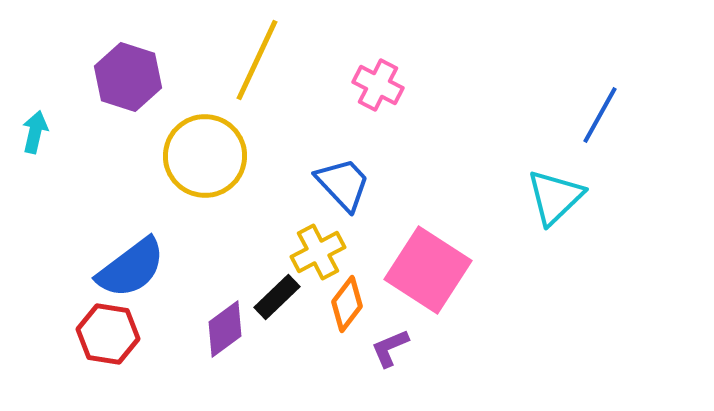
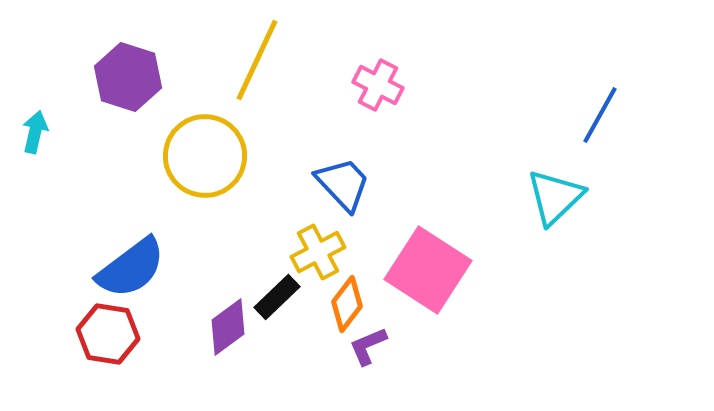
purple diamond: moved 3 px right, 2 px up
purple L-shape: moved 22 px left, 2 px up
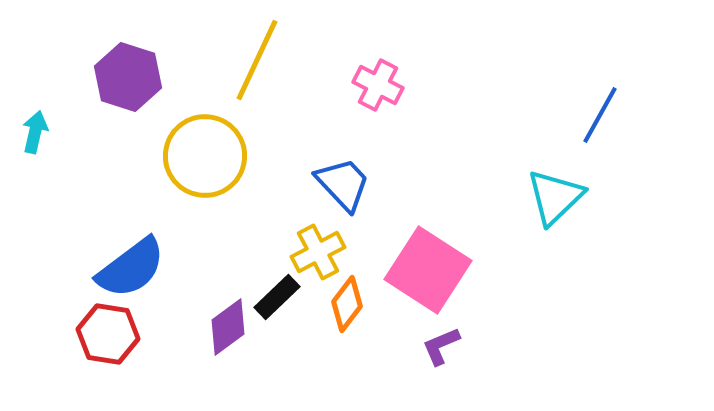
purple L-shape: moved 73 px right
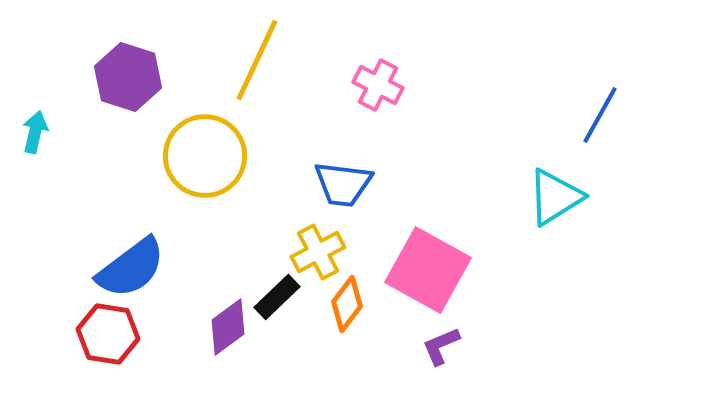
blue trapezoid: rotated 140 degrees clockwise
cyan triangle: rotated 12 degrees clockwise
pink square: rotated 4 degrees counterclockwise
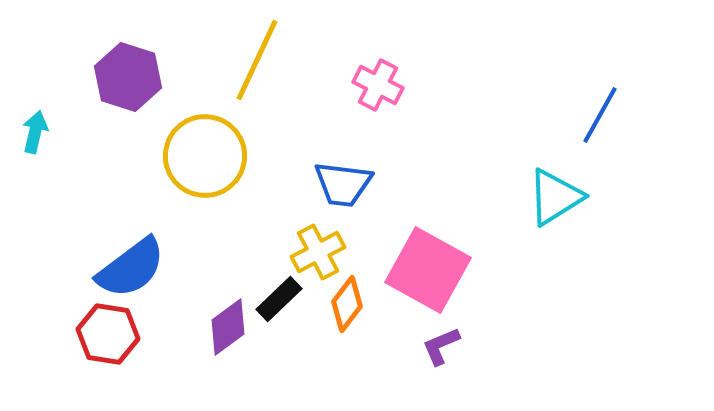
black rectangle: moved 2 px right, 2 px down
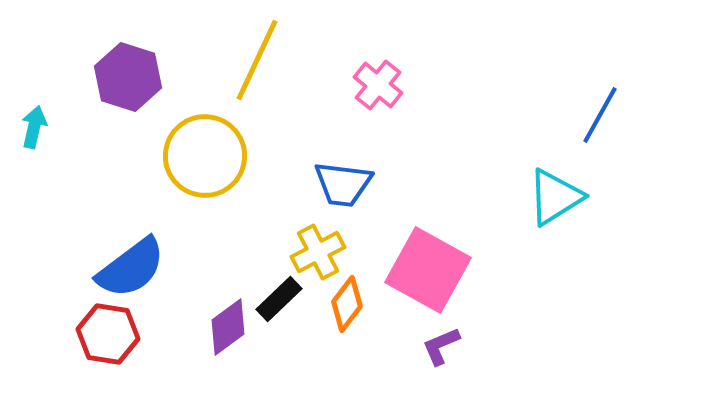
pink cross: rotated 12 degrees clockwise
cyan arrow: moved 1 px left, 5 px up
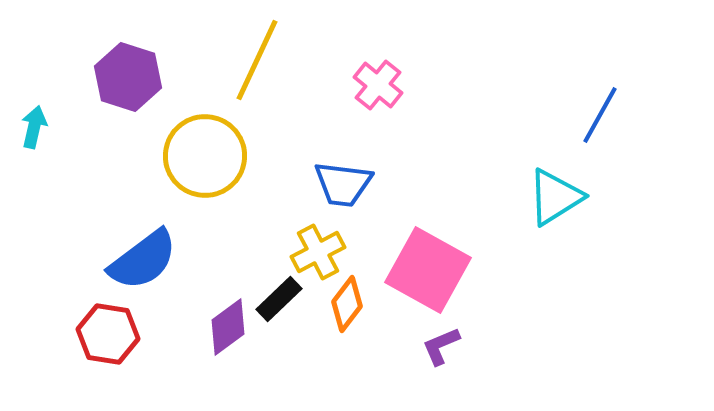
blue semicircle: moved 12 px right, 8 px up
